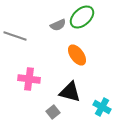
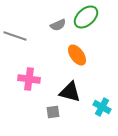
green ellipse: moved 4 px right
gray square: rotated 32 degrees clockwise
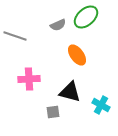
pink cross: rotated 10 degrees counterclockwise
cyan cross: moved 1 px left, 2 px up
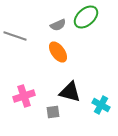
orange ellipse: moved 19 px left, 3 px up
pink cross: moved 5 px left, 17 px down; rotated 15 degrees counterclockwise
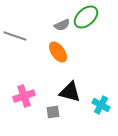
gray semicircle: moved 4 px right
